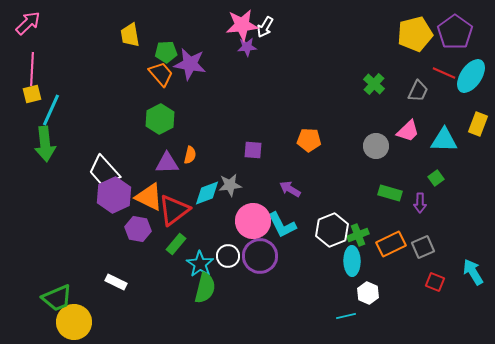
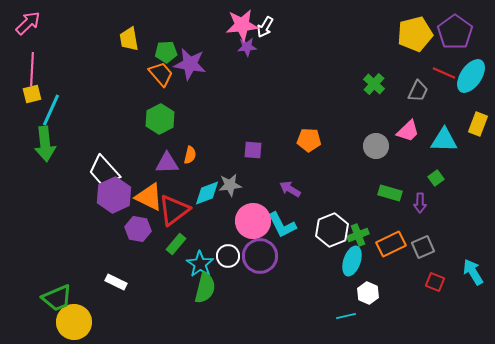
yellow trapezoid at (130, 35): moved 1 px left, 4 px down
cyan ellipse at (352, 261): rotated 20 degrees clockwise
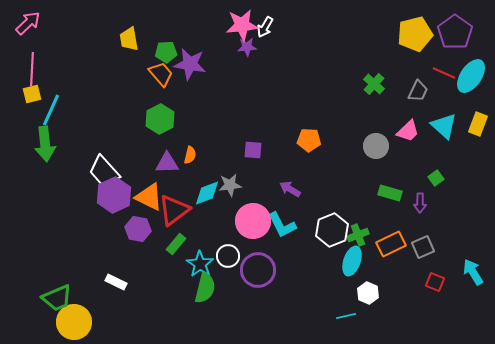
cyan triangle at (444, 140): moved 14 px up; rotated 40 degrees clockwise
purple circle at (260, 256): moved 2 px left, 14 px down
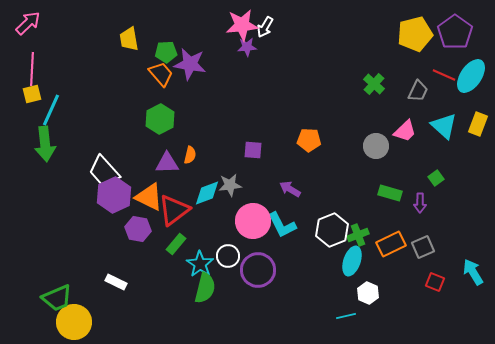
red line at (444, 73): moved 2 px down
pink trapezoid at (408, 131): moved 3 px left
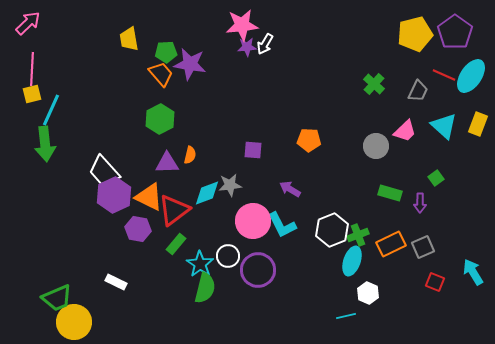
white arrow at (265, 27): moved 17 px down
